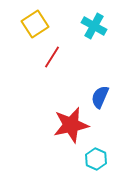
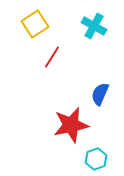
blue semicircle: moved 3 px up
cyan hexagon: rotated 15 degrees clockwise
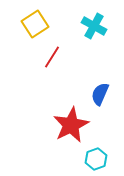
red star: rotated 15 degrees counterclockwise
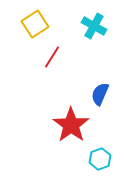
red star: rotated 9 degrees counterclockwise
cyan hexagon: moved 4 px right
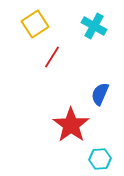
cyan hexagon: rotated 15 degrees clockwise
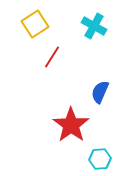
blue semicircle: moved 2 px up
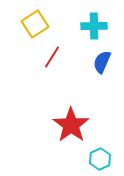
cyan cross: rotated 30 degrees counterclockwise
blue semicircle: moved 2 px right, 30 px up
cyan hexagon: rotated 20 degrees counterclockwise
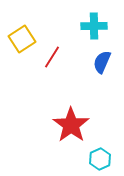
yellow square: moved 13 px left, 15 px down
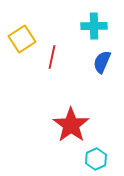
red line: rotated 20 degrees counterclockwise
cyan hexagon: moved 4 px left
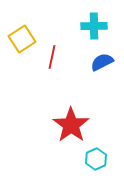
blue semicircle: rotated 40 degrees clockwise
